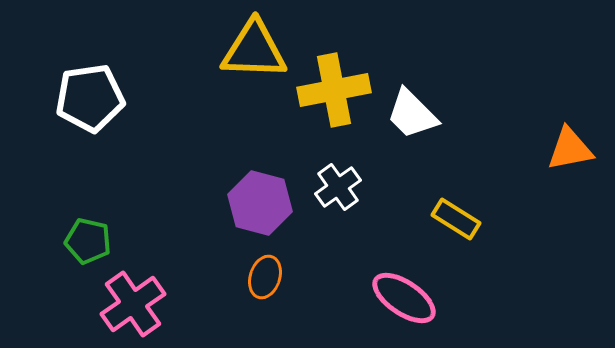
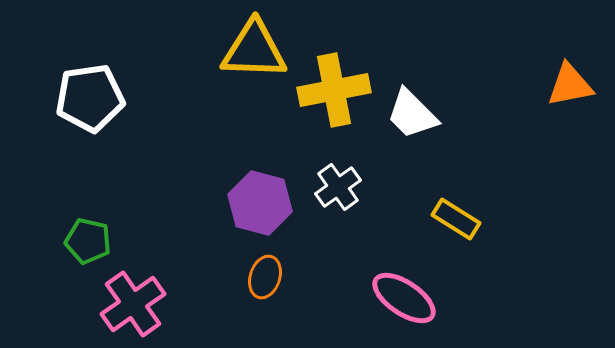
orange triangle: moved 64 px up
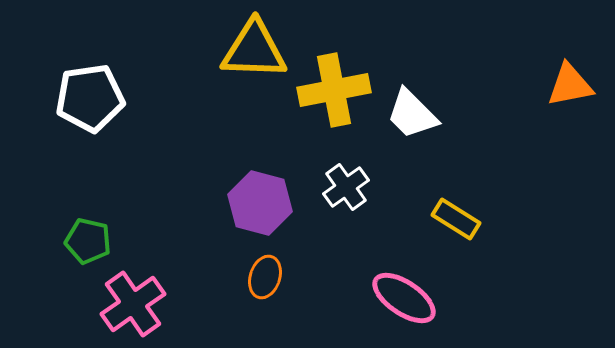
white cross: moved 8 px right
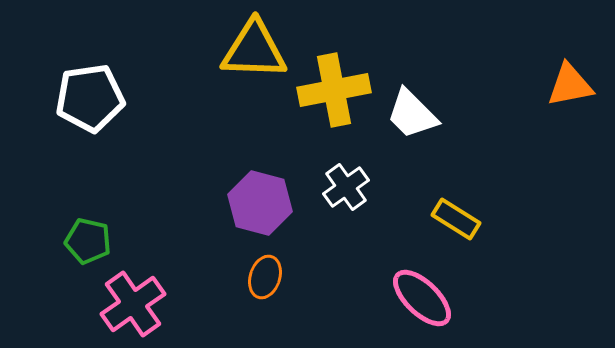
pink ellipse: moved 18 px right; rotated 10 degrees clockwise
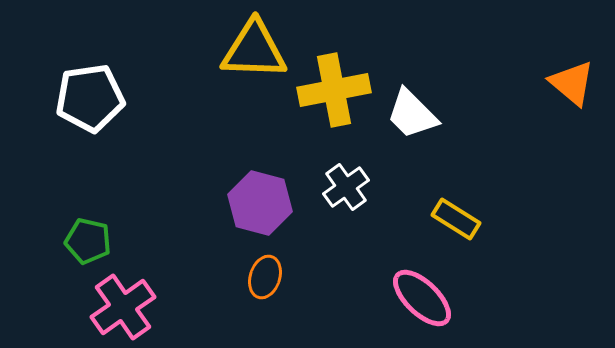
orange triangle: moved 2 px right, 2 px up; rotated 51 degrees clockwise
pink cross: moved 10 px left, 3 px down
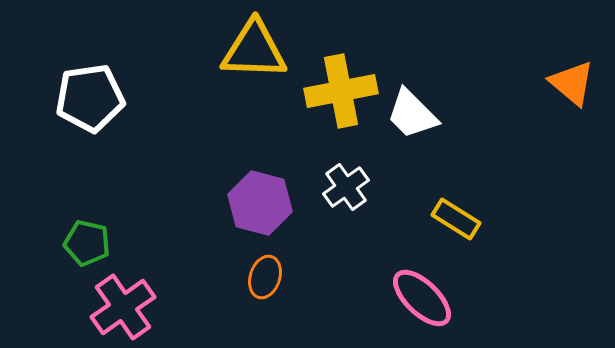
yellow cross: moved 7 px right, 1 px down
green pentagon: moved 1 px left, 2 px down
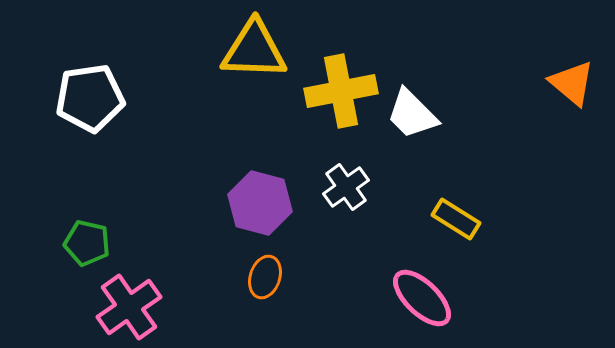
pink cross: moved 6 px right
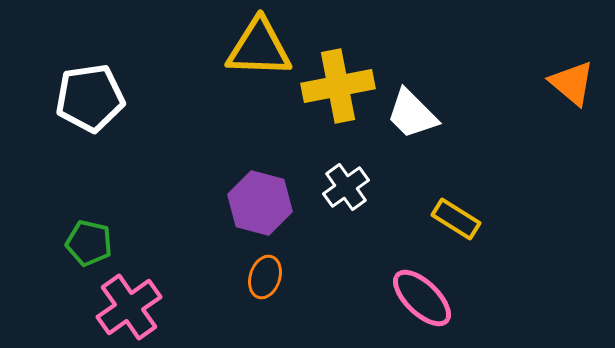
yellow triangle: moved 5 px right, 2 px up
yellow cross: moved 3 px left, 5 px up
green pentagon: moved 2 px right
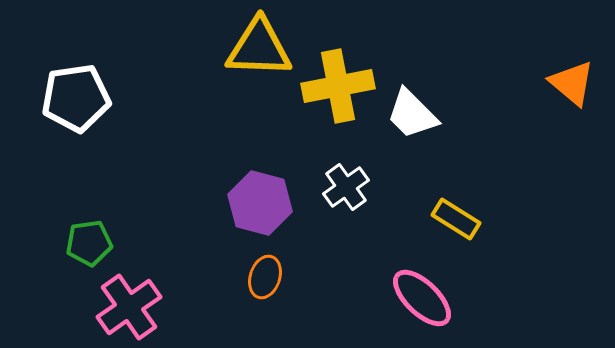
white pentagon: moved 14 px left
green pentagon: rotated 21 degrees counterclockwise
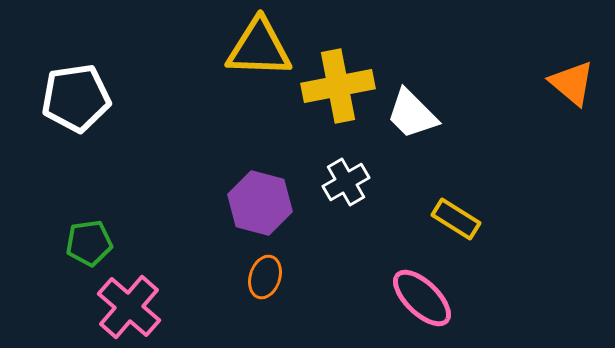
white cross: moved 5 px up; rotated 6 degrees clockwise
pink cross: rotated 14 degrees counterclockwise
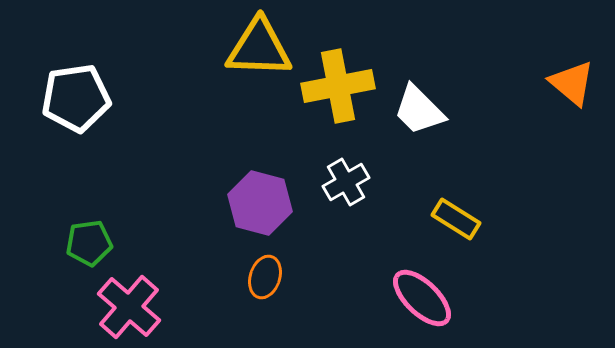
white trapezoid: moved 7 px right, 4 px up
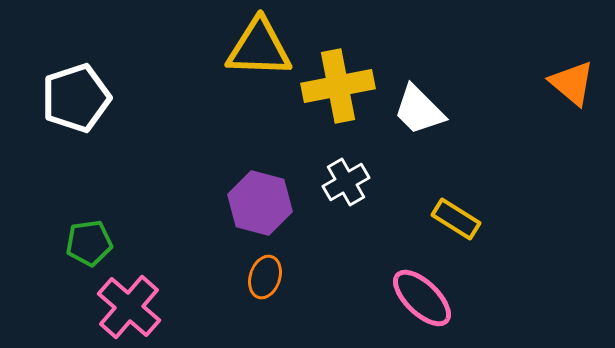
white pentagon: rotated 10 degrees counterclockwise
